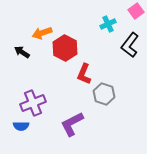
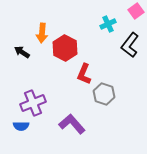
orange arrow: rotated 66 degrees counterclockwise
purple L-shape: rotated 76 degrees clockwise
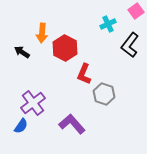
purple cross: rotated 15 degrees counterclockwise
blue semicircle: rotated 56 degrees counterclockwise
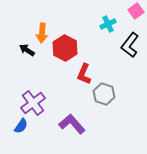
black arrow: moved 5 px right, 2 px up
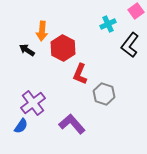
orange arrow: moved 2 px up
red hexagon: moved 2 px left
red L-shape: moved 4 px left
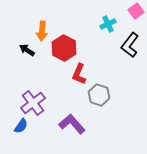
red hexagon: moved 1 px right
red L-shape: moved 1 px left
gray hexagon: moved 5 px left, 1 px down
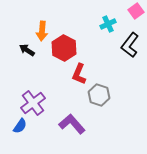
blue semicircle: moved 1 px left
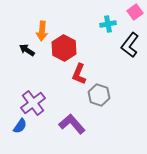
pink square: moved 1 px left, 1 px down
cyan cross: rotated 14 degrees clockwise
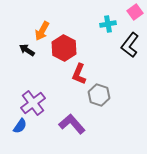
orange arrow: rotated 24 degrees clockwise
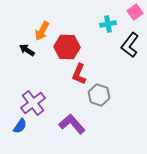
red hexagon: moved 3 px right, 1 px up; rotated 25 degrees counterclockwise
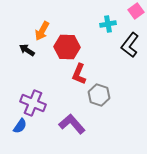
pink square: moved 1 px right, 1 px up
purple cross: rotated 30 degrees counterclockwise
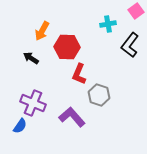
black arrow: moved 4 px right, 8 px down
purple L-shape: moved 7 px up
